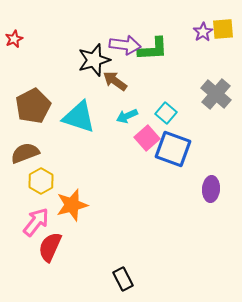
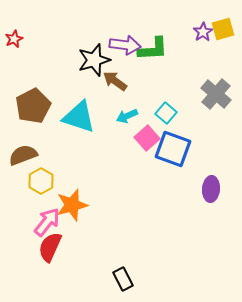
yellow square: rotated 10 degrees counterclockwise
brown semicircle: moved 2 px left, 2 px down
pink arrow: moved 11 px right
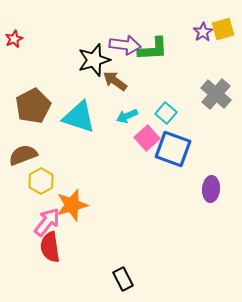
red semicircle: rotated 32 degrees counterclockwise
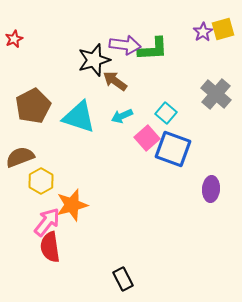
cyan arrow: moved 5 px left
brown semicircle: moved 3 px left, 2 px down
